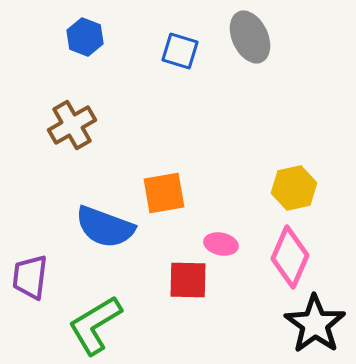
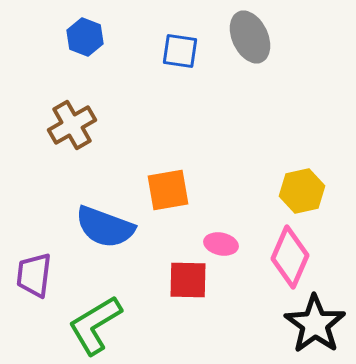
blue square: rotated 9 degrees counterclockwise
yellow hexagon: moved 8 px right, 3 px down
orange square: moved 4 px right, 3 px up
purple trapezoid: moved 4 px right, 2 px up
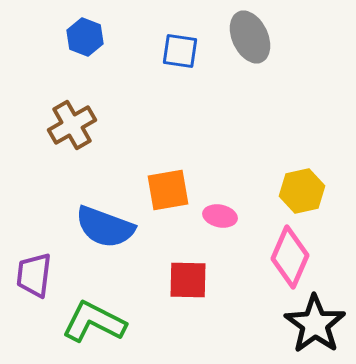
pink ellipse: moved 1 px left, 28 px up
green L-shape: moved 1 px left, 3 px up; rotated 58 degrees clockwise
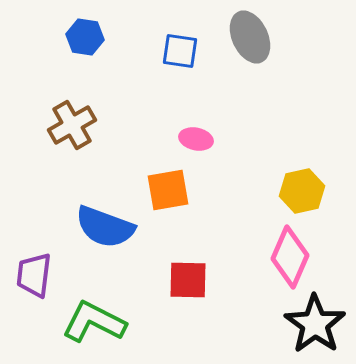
blue hexagon: rotated 12 degrees counterclockwise
pink ellipse: moved 24 px left, 77 px up
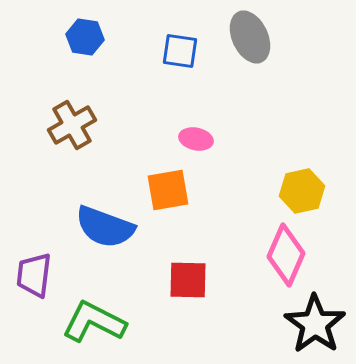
pink diamond: moved 4 px left, 2 px up
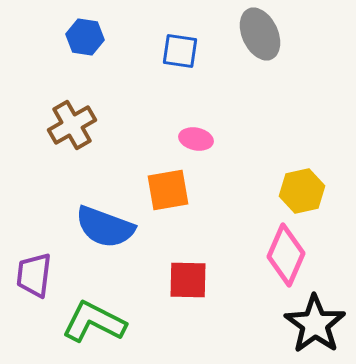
gray ellipse: moved 10 px right, 3 px up
